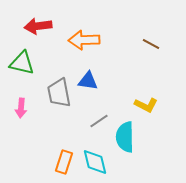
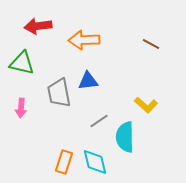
blue triangle: rotated 15 degrees counterclockwise
yellow L-shape: rotated 15 degrees clockwise
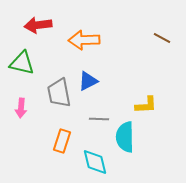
red arrow: moved 1 px up
brown line: moved 11 px right, 6 px up
blue triangle: rotated 20 degrees counterclockwise
yellow L-shape: rotated 45 degrees counterclockwise
gray line: moved 2 px up; rotated 36 degrees clockwise
orange rectangle: moved 2 px left, 21 px up
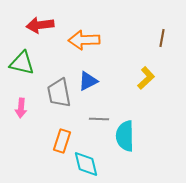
red arrow: moved 2 px right
brown line: rotated 72 degrees clockwise
yellow L-shape: moved 27 px up; rotated 40 degrees counterclockwise
cyan semicircle: moved 1 px up
cyan diamond: moved 9 px left, 2 px down
